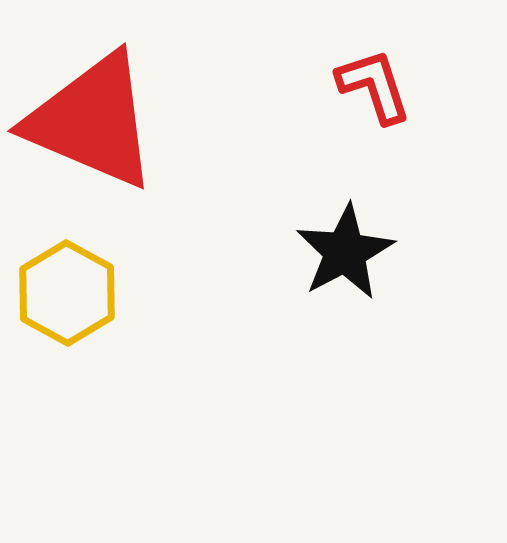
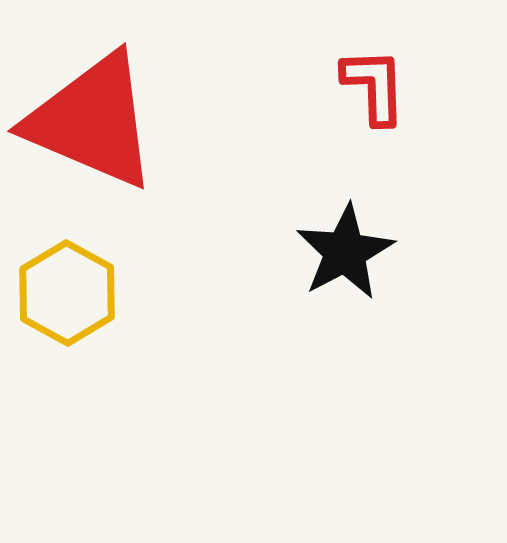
red L-shape: rotated 16 degrees clockwise
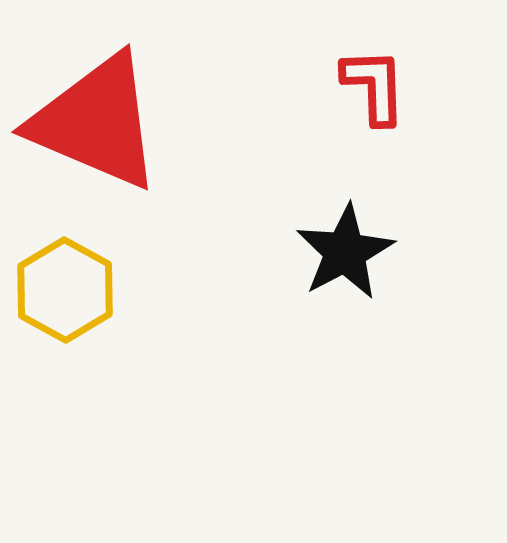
red triangle: moved 4 px right, 1 px down
yellow hexagon: moved 2 px left, 3 px up
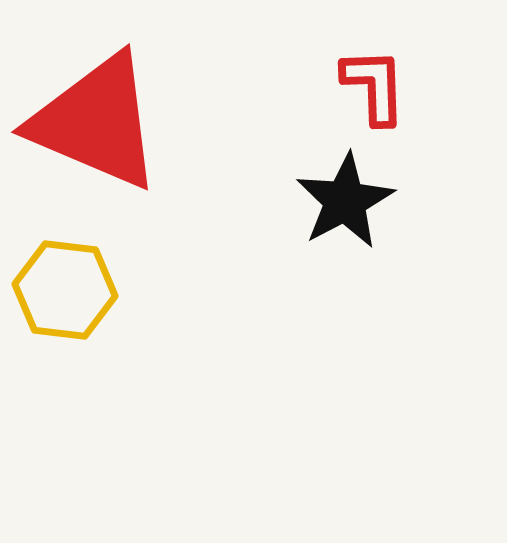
black star: moved 51 px up
yellow hexagon: rotated 22 degrees counterclockwise
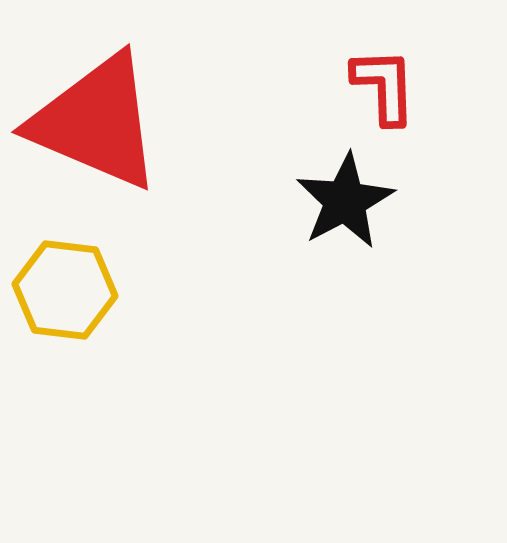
red L-shape: moved 10 px right
